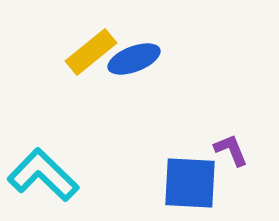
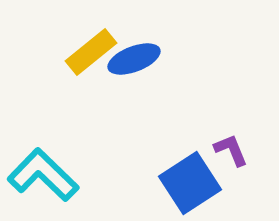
blue square: rotated 36 degrees counterclockwise
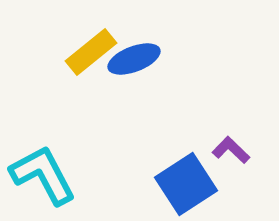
purple L-shape: rotated 24 degrees counterclockwise
cyan L-shape: rotated 18 degrees clockwise
blue square: moved 4 px left, 1 px down
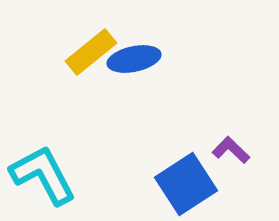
blue ellipse: rotated 9 degrees clockwise
